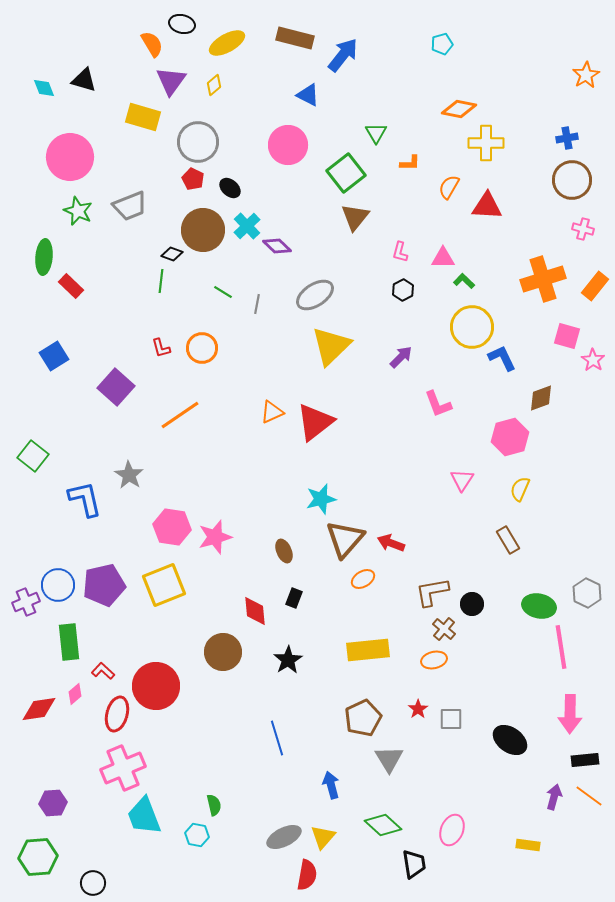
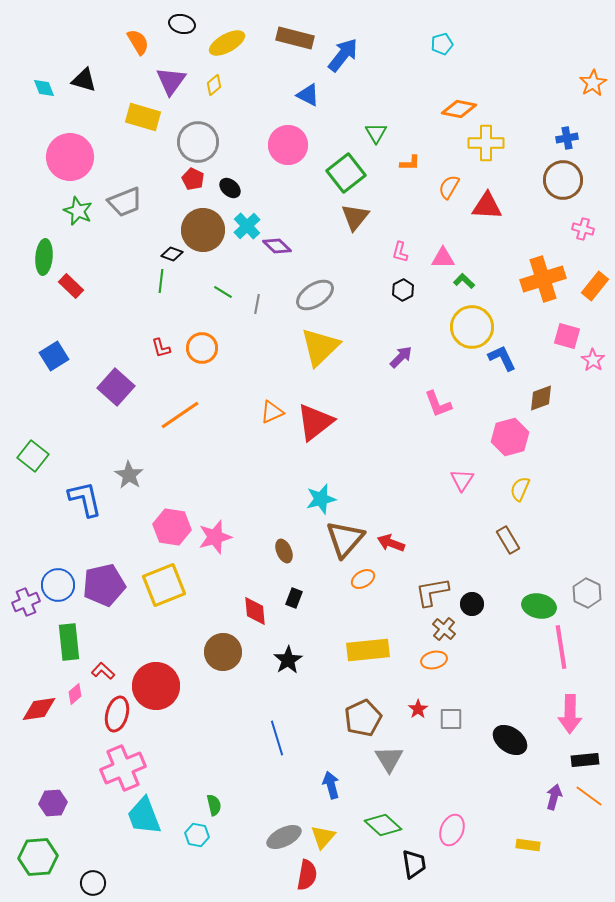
orange semicircle at (152, 44): moved 14 px left, 2 px up
orange star at (586, 75): moved 7 px right, 8 px down
brown circle at (572, 180): moved 9 px left
gray trapezoid at (130, 206): moved 5 px left, 4 px up
yellow triangle at (331, 346): moved 11 px left, 1 px down
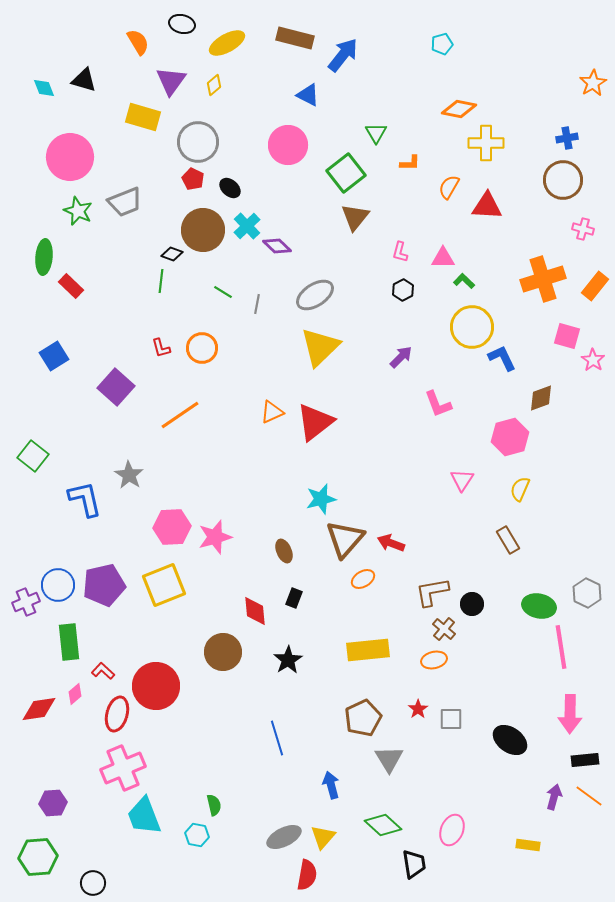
pink hexagon at (172, 527): rotated 12 degrees counterclockwise
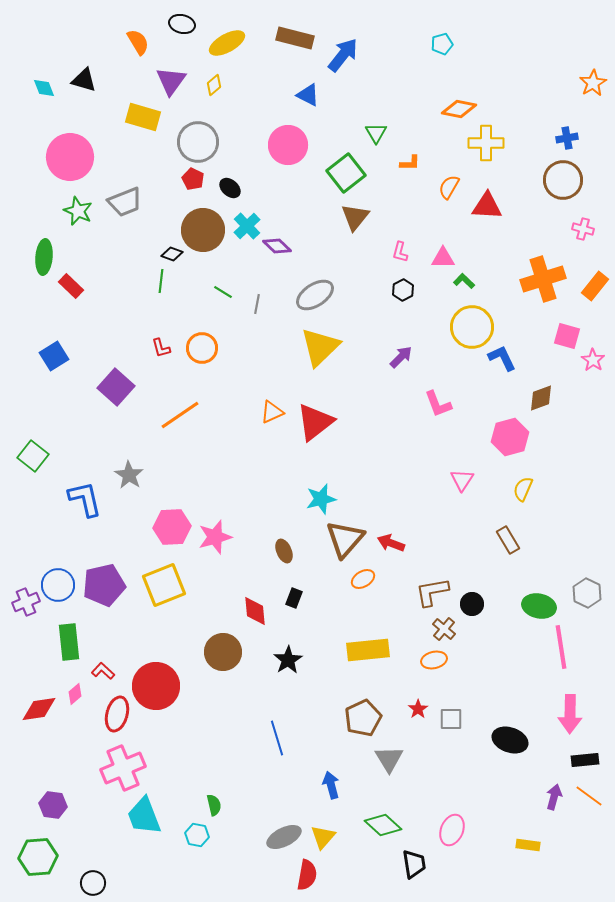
yellow semicircle at (520, 489): moved 3 px right
black ellipse at (510, 740): rotated 16 degrees counterclockwise
purple hexagon at (53, 803): moved 2 px down; rotated 12 degrees clockwise
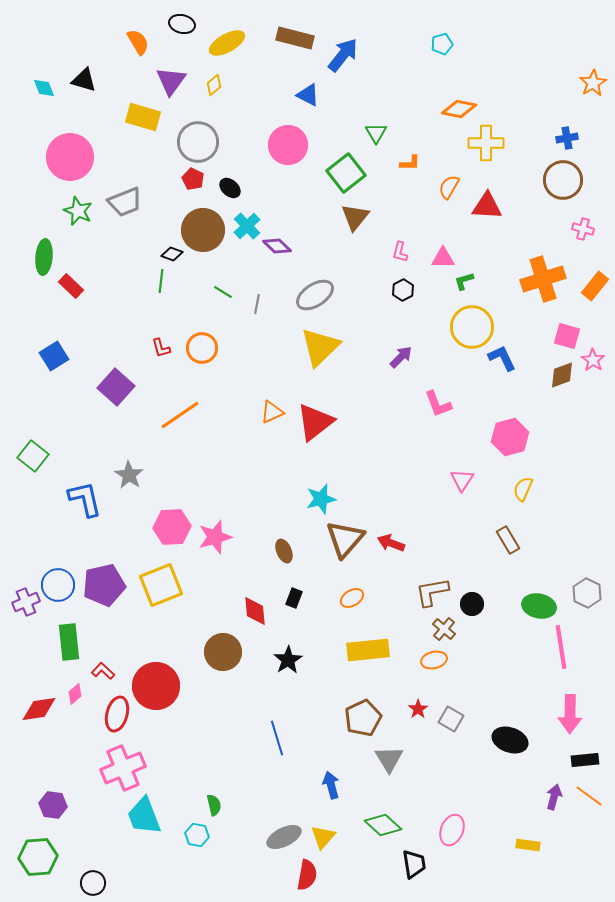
green L-shape at (464, 281): rotated 60 degrees counterclockwise
brown diamond at (541, 398): moved 21 px right, 23 px up
orange ellipse at (363, 579): moved 11 px left, 19 px down
yellow square at (164, 585): moved 3 px left
gray square at (451, 719): rotated 30 degrees clockwise
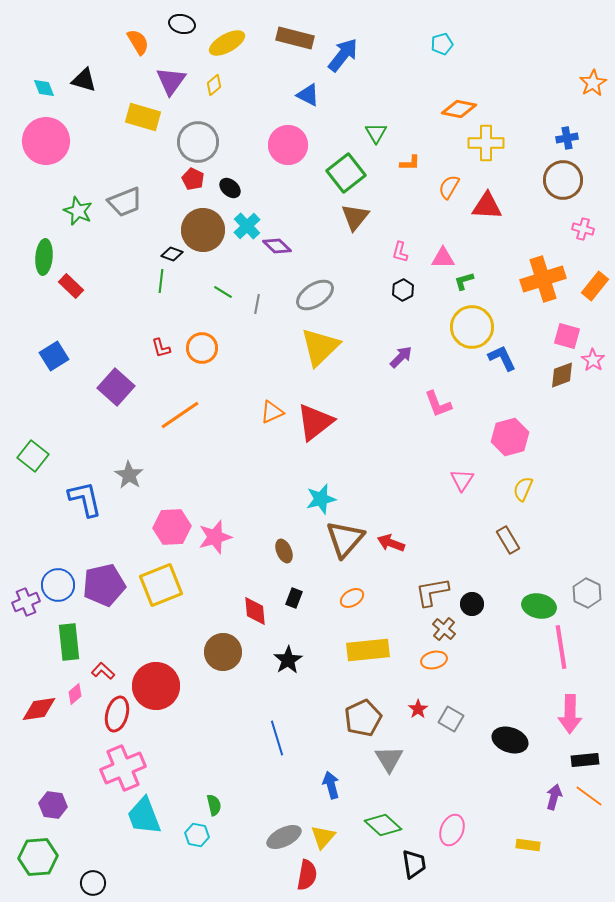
pink circle at (70, 157): moved 24 px left, 16 px up
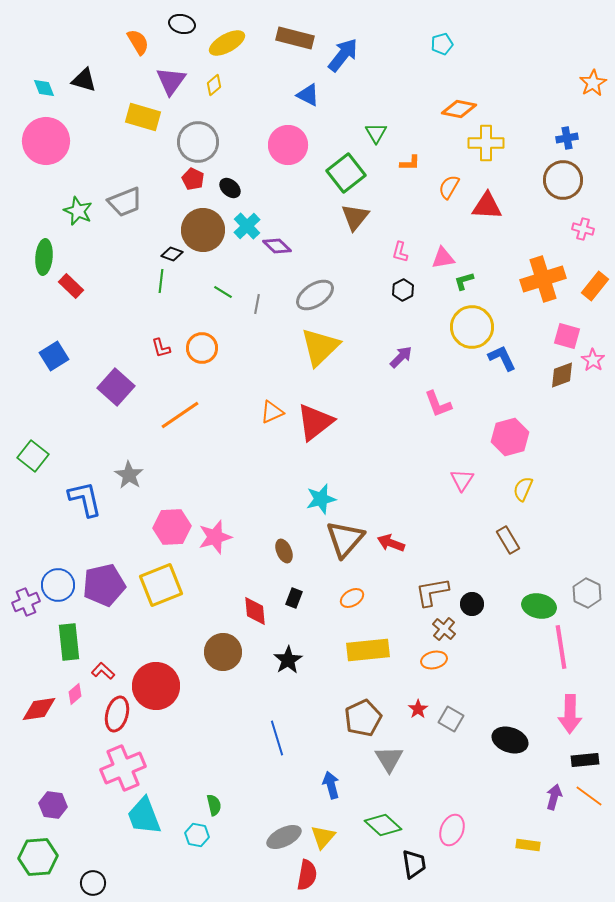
pink triangle at (443, 258): rotated 10 degrees counterclockwise
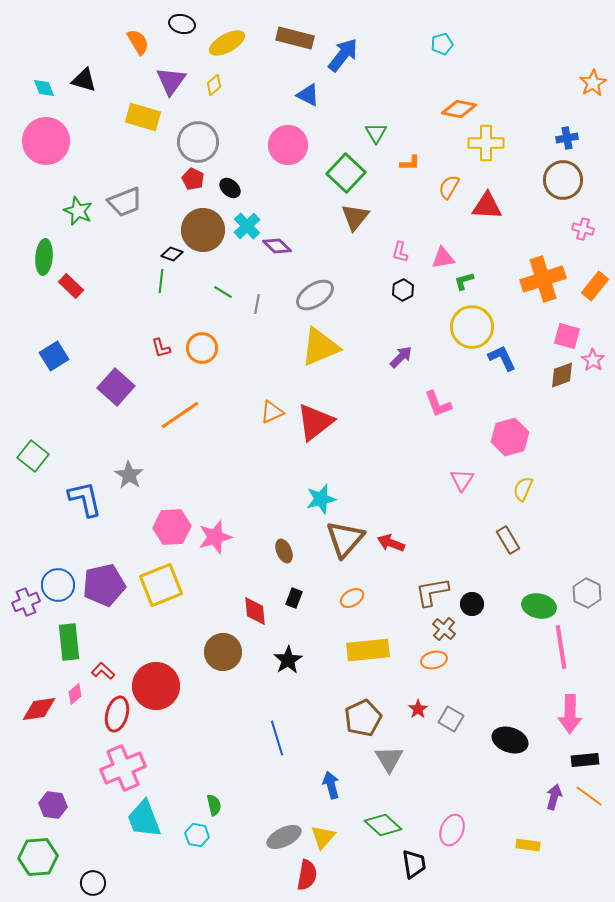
green square at (346, 173): rotated 9 degrees counterclockwise
yellow triangle at (320, 347): rotated 21 degrees clockwise
cyan trapezoid at (144, 816): moved 3 px down
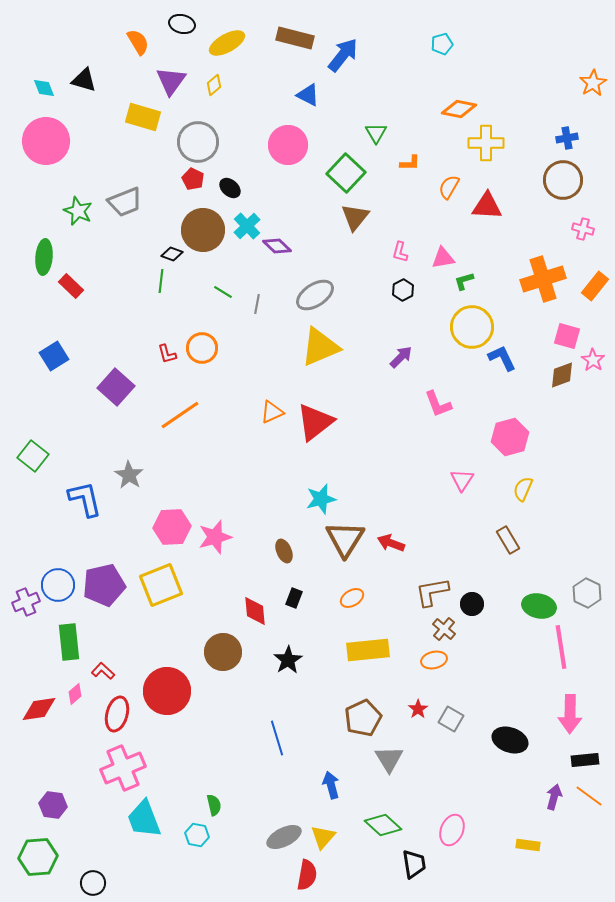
red L-shape at (161, 348): moved 6 px right, 6 px down
brown triangle at (345, 539): rotated 9 degrees counterclockwise
red circle at (156, 686): moved 11 px right, 5 px down
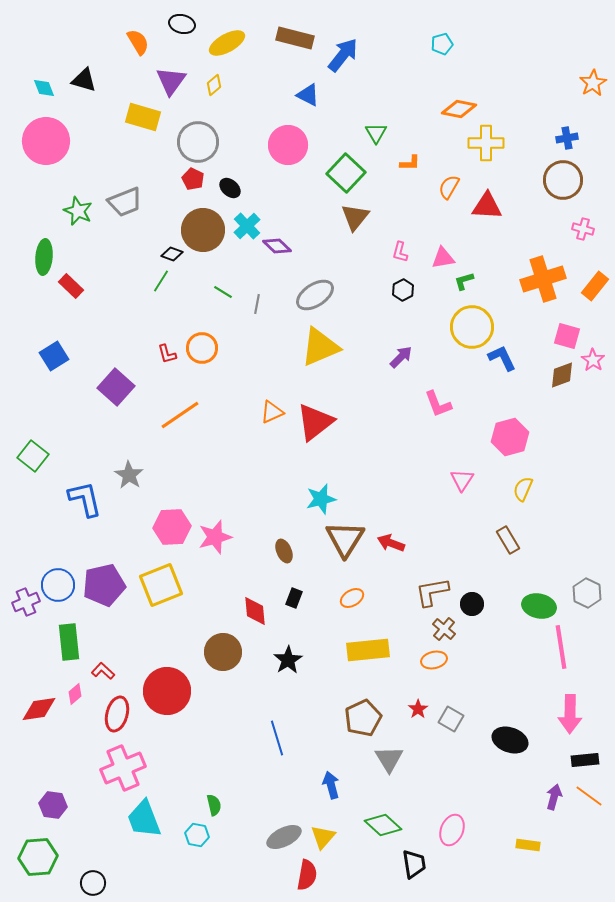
green line at (161, 281): rotated 25 degrees clockwise
